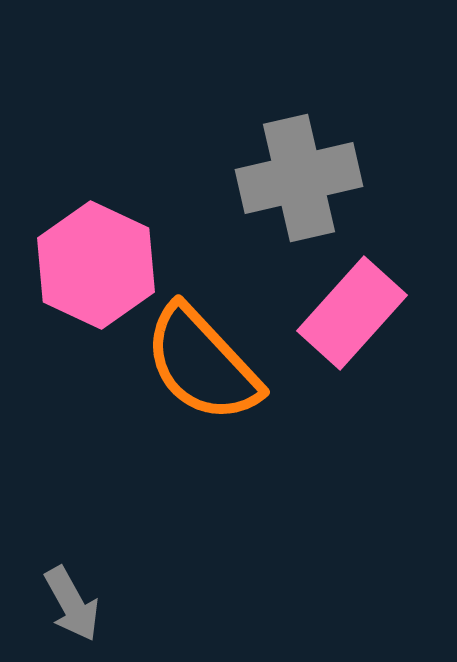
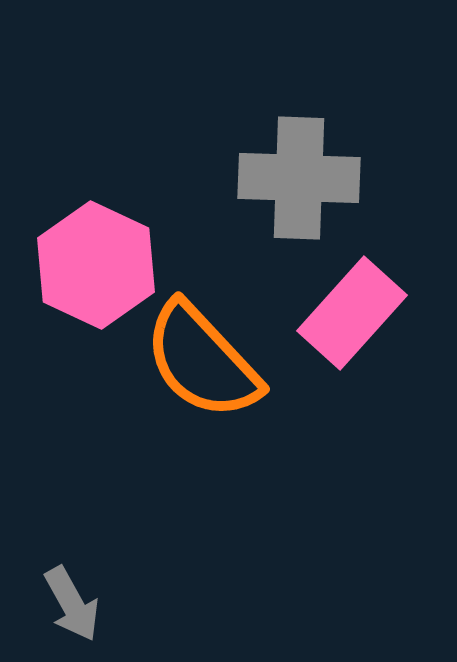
gray cross: rotated 15 degrees clockwise
orange semicircle: moved 3 px up
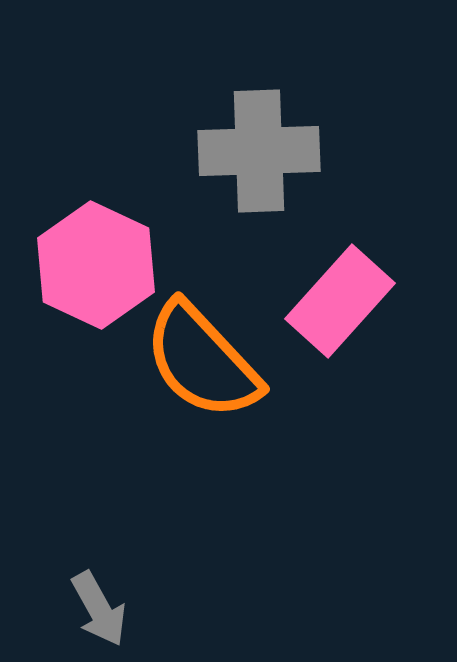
gray cross: moved 40 px left, 27 px up; rotated 4 degrees counterclockwise
pink rectangle: moved 12 px left, 12 px up
gray arrow: moved 27 px right, 5 px down
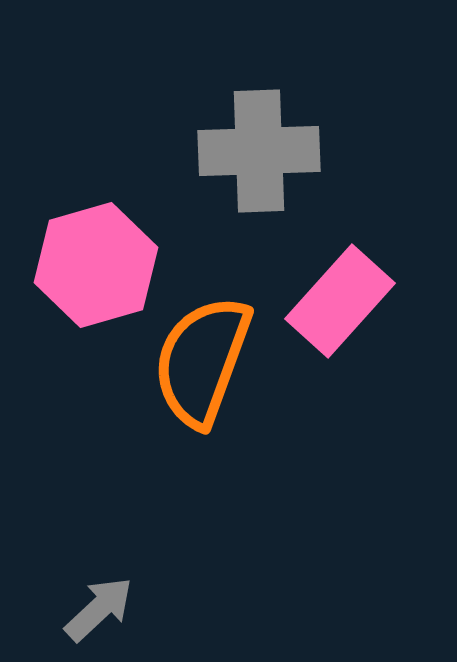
pink hexagon: rotated 19 degrees clockwise
orange semicircle: rotated 63 degrees clockwise
gray arrow: rotated 104 degrees counterclockwise
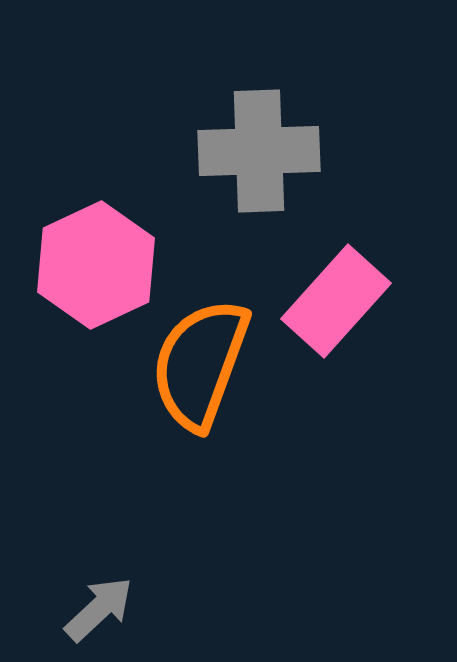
pink hexagon: rotated 9 degrees counterclockwise
pink rectangle: moved 4 px left
orange semicircle: moved 2 px left, 3 px down
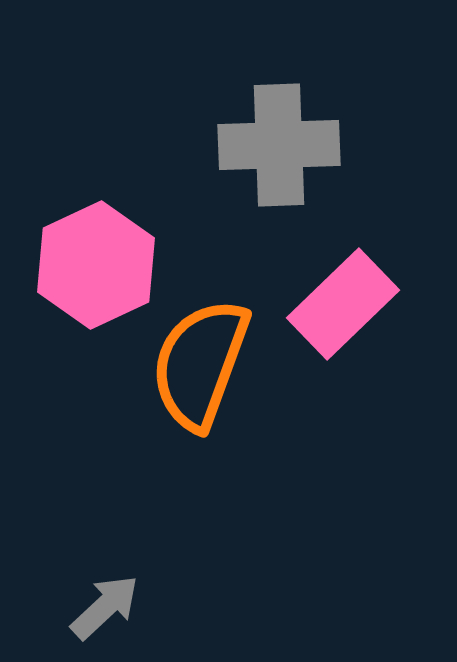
gray cross: moved 20 px right, 6 px up
pink rectangle: moved 7 px right, 3 px down; rotated 4 degrees clockwise
gray arrow: moved 6 px right, 2 px up
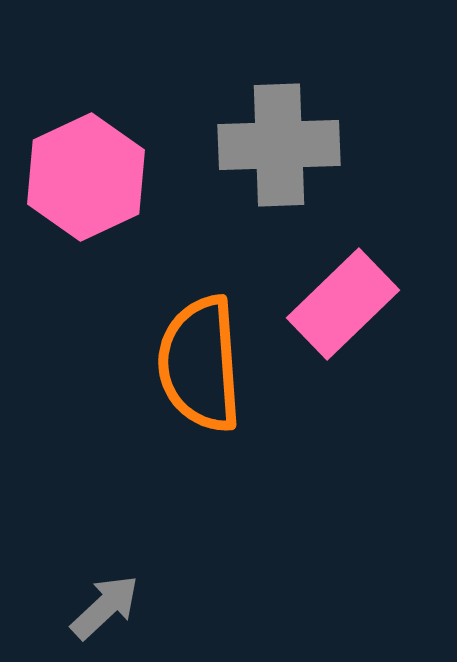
pink hexagon: moved 10 px left, 88 px up
orange semicircle: rotated 24 degrees counterclockwise
